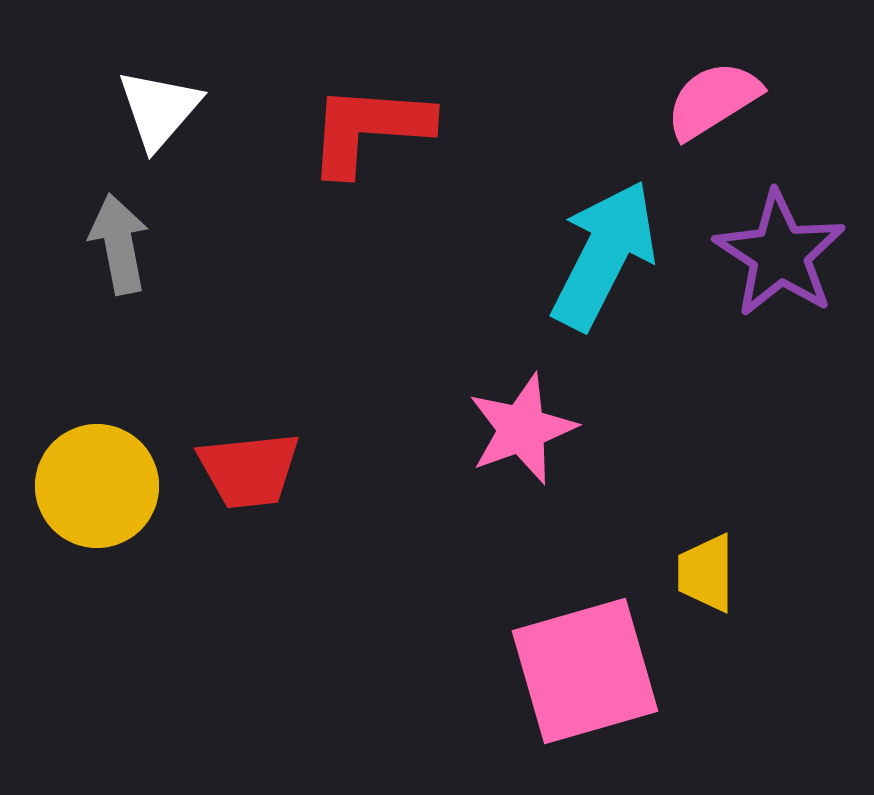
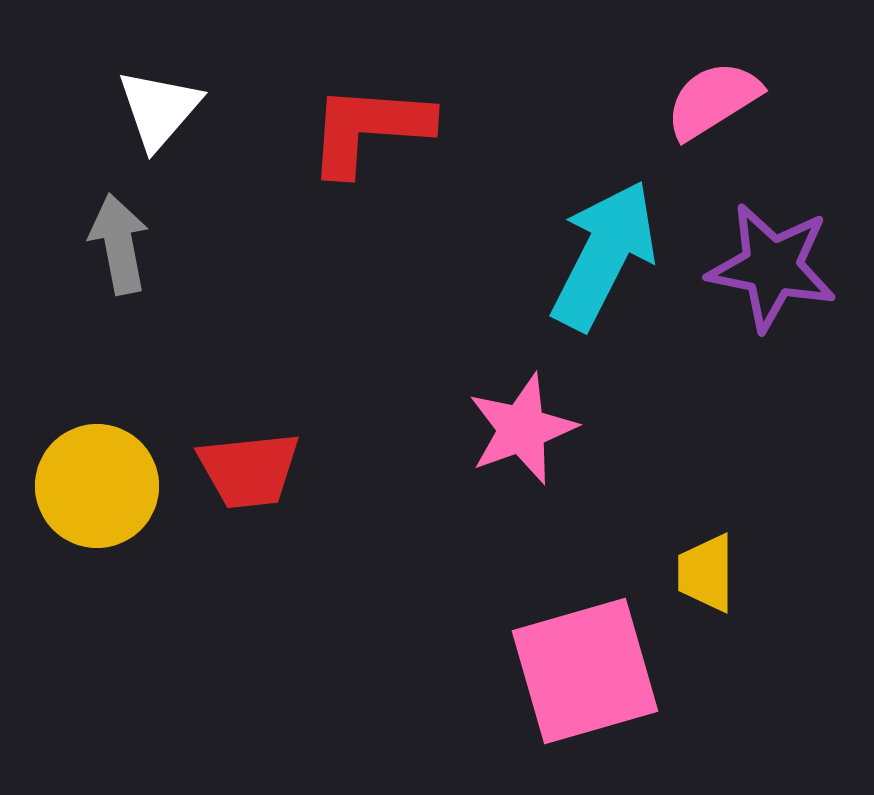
purple star: moved 8 px left, 13 px down; rotated 22 degrees counterclockwise
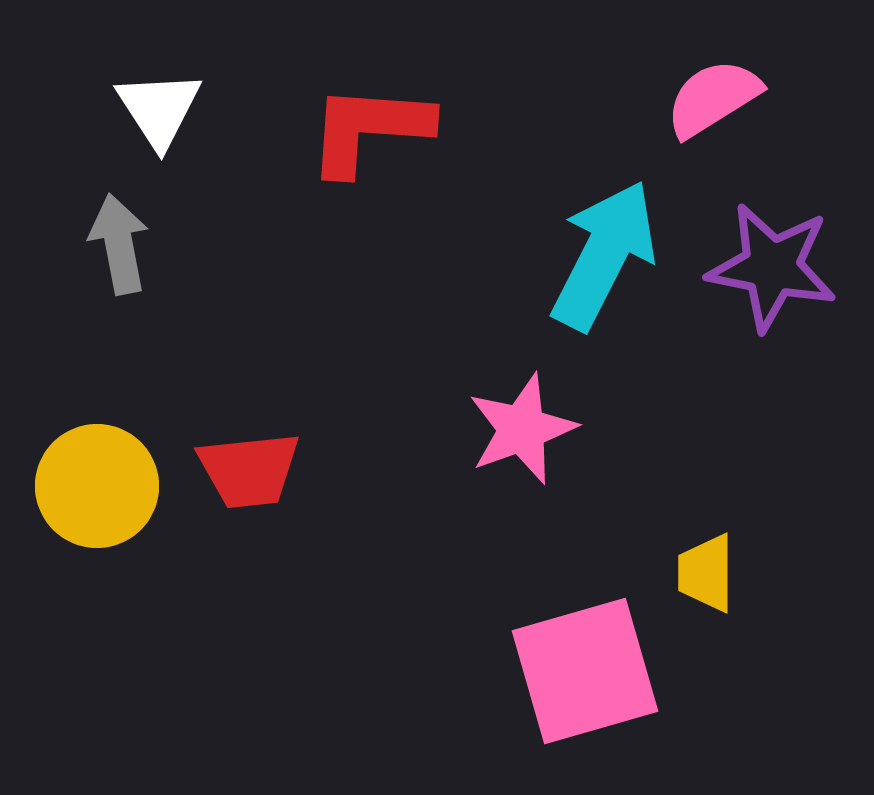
pink semicircle: moved 2 px up
white triangle: rotated 14 degrees counterclockwise
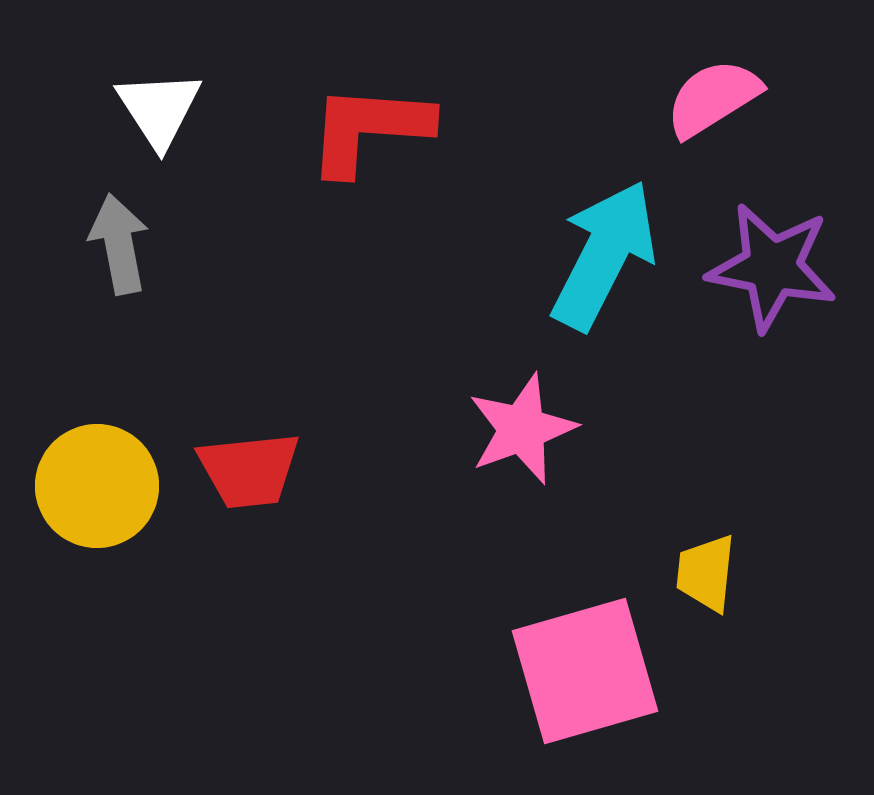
yellow trapezoid: rotated 6 degrees clockwise
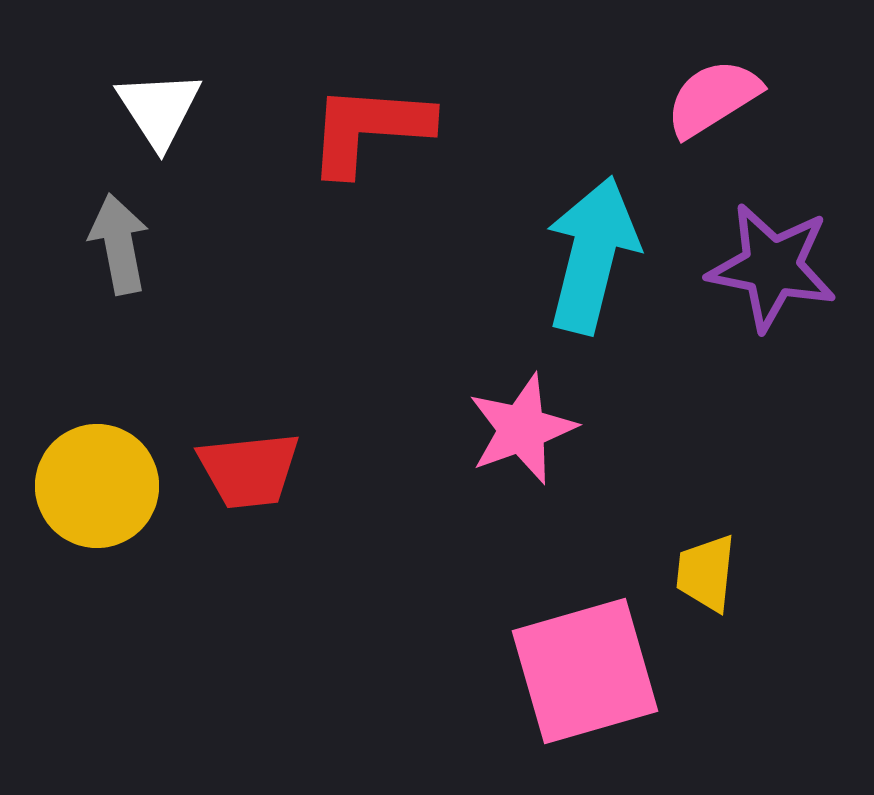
cyan arrow: moved 12 px left; rotated 13 degrees counterclockwise
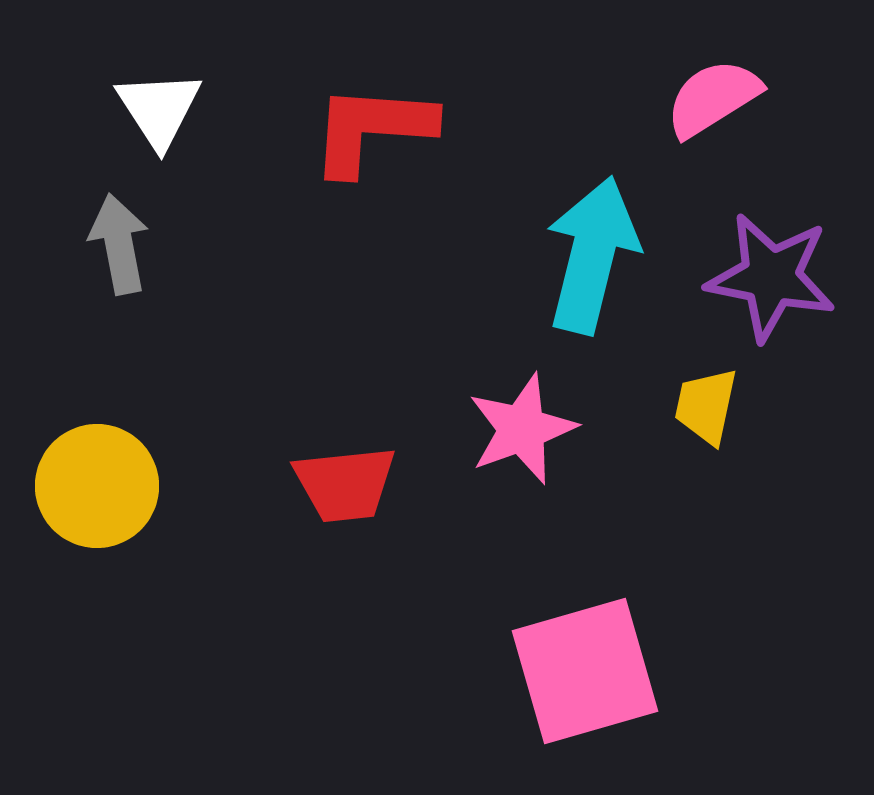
red L-shape: moved 3 px right
purple star: moved 1 px left, 10 px down
red trapezoid: moved 96 px right, 14 px down
yellow trapezoid: moved 167 px up; rotated 6 degrees clockwise
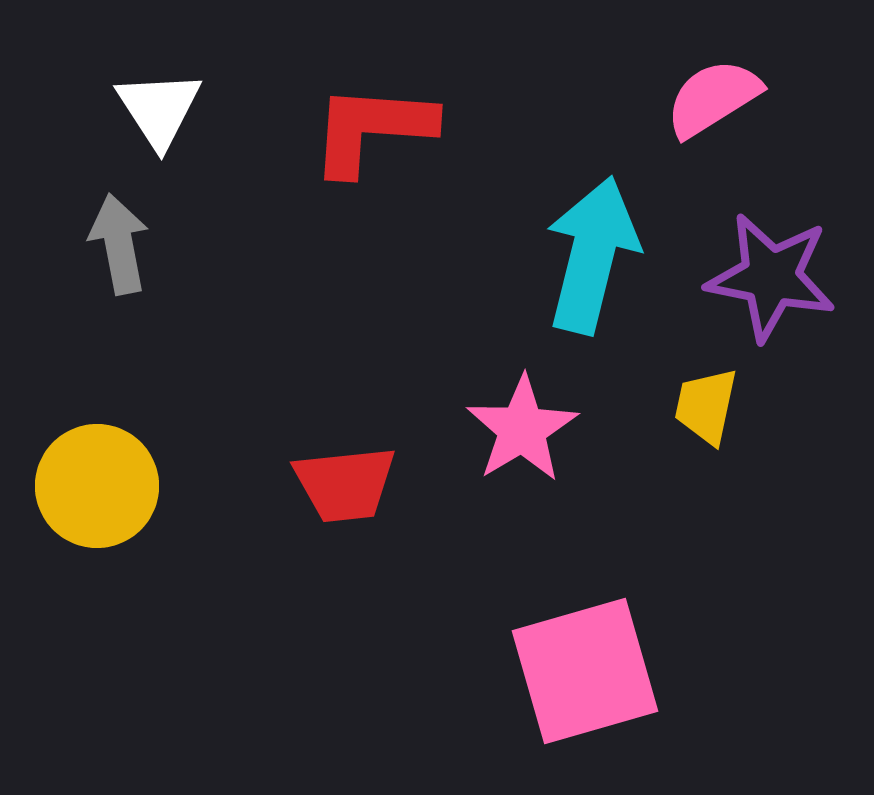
pink star: rotated 11 degrees counterclockwise
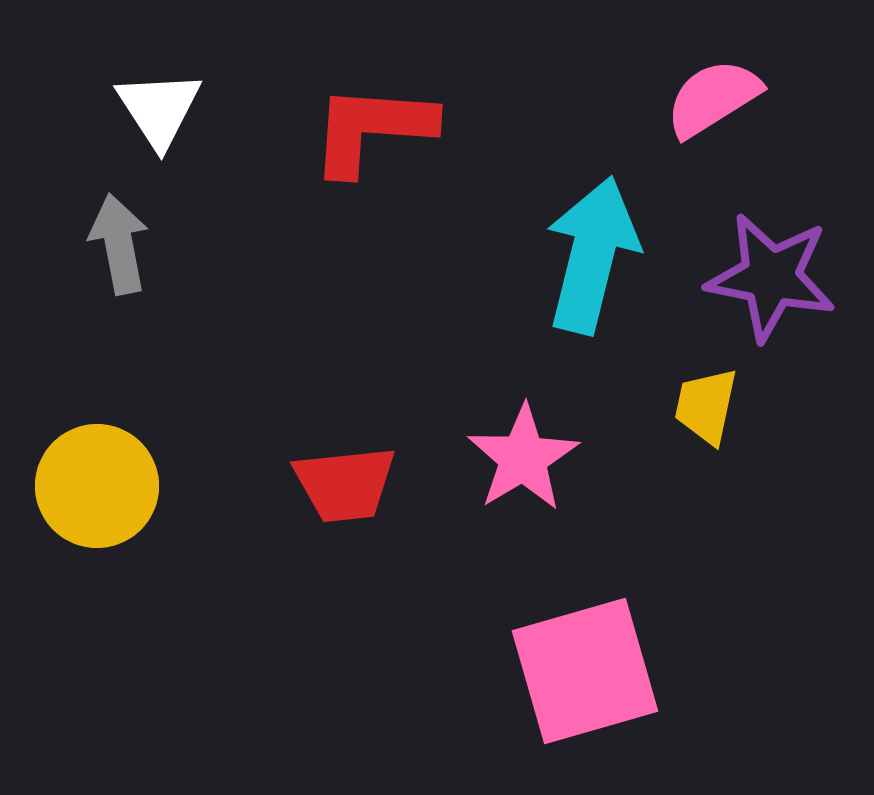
pink star: moved 1 px right, 29 px down
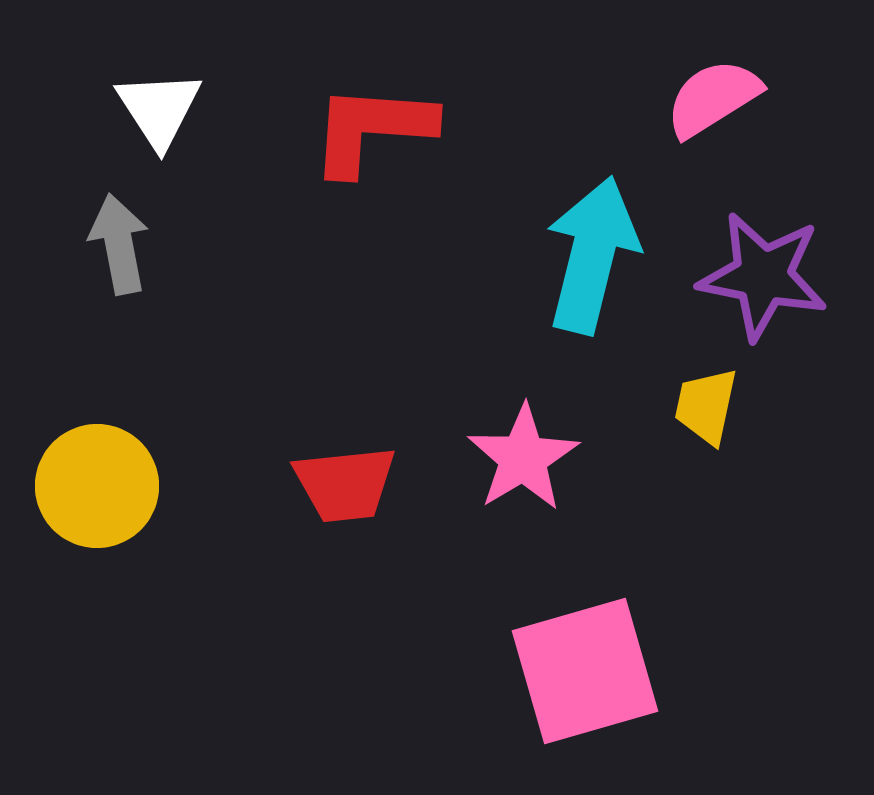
purple star: moved 8 px left, 1 px up
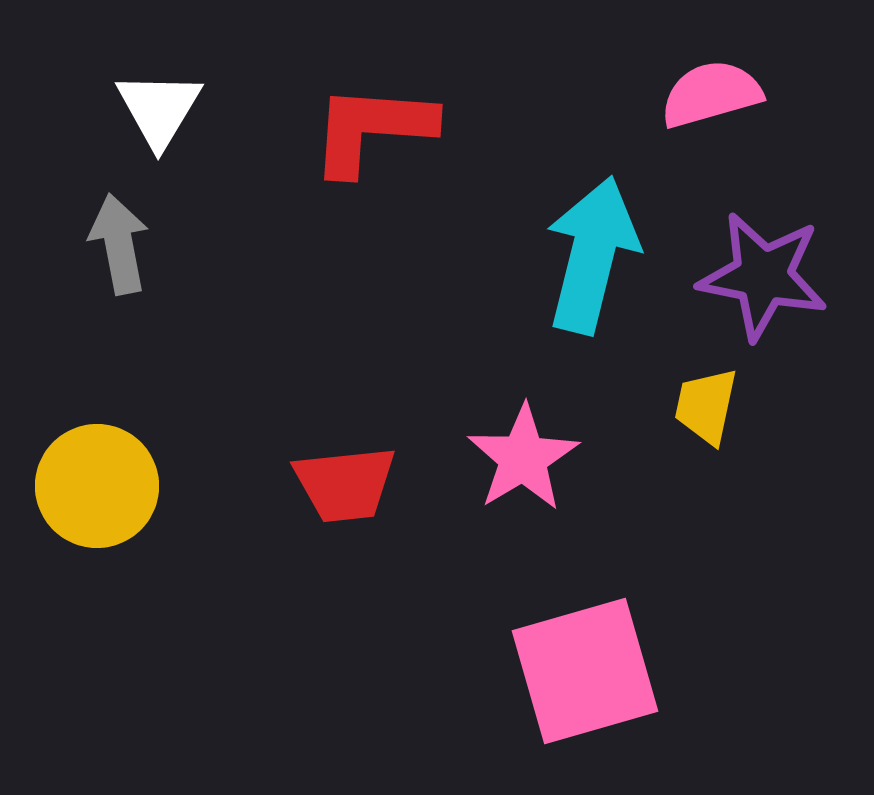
pink semicircle: moved 2 px left, 4 px up; rotated 16 degrees clockwise
white triangle: rotated 4 degrees clockwise
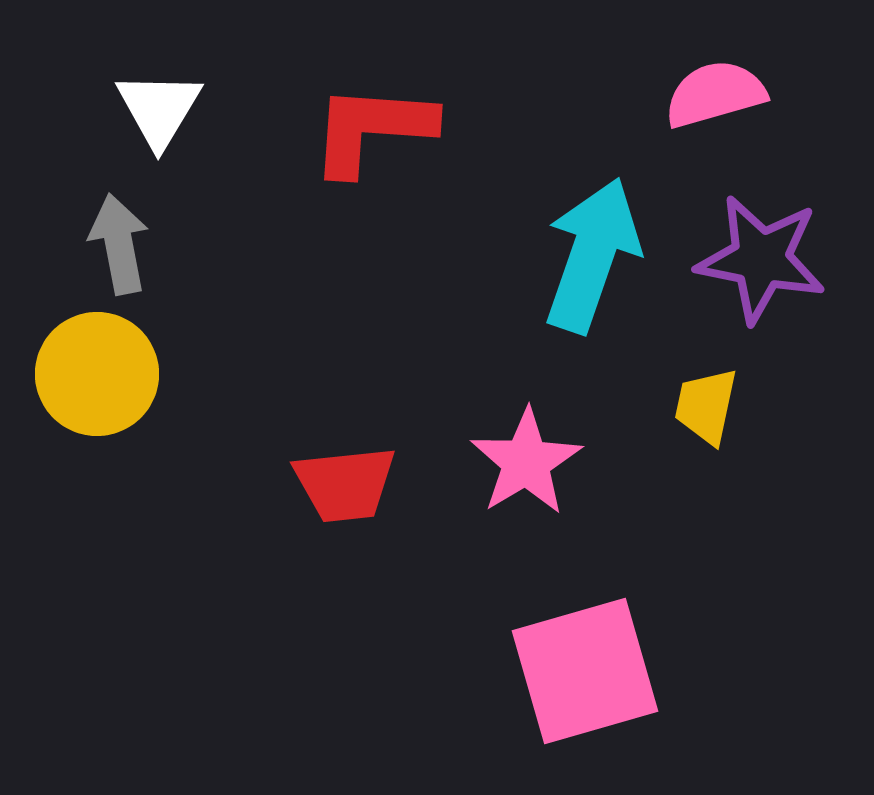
pink semicircle: moved 4 px right
cyan arrow: rotated 5 degrees clockwise
purple star: moved 2 px left, 17 px up
pink star: moved 3 px right, 4 px down
yellow circle: moved 112 px up
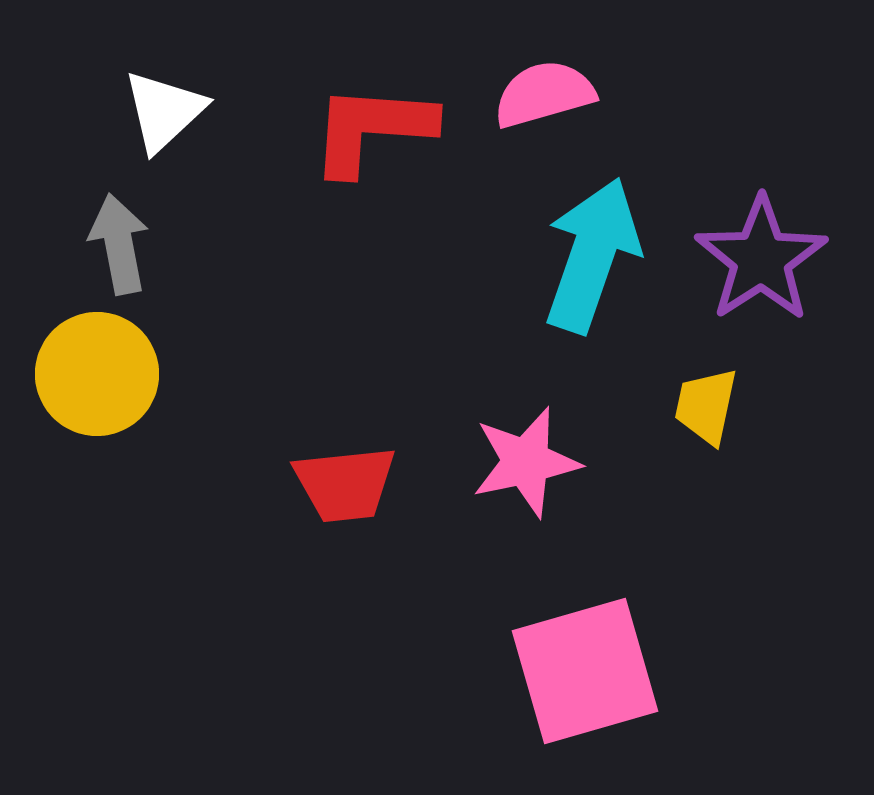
pink semicircle: moved 171 px left
white triangle: moved 5 px right, 2 px down; rotated 16 degrees clockwise
purple star: rotated 28 degrees clockwise
pink star: rotated 19 degrees clockwise
